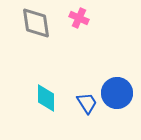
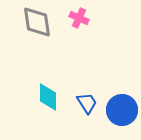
gray diamond: moved 1 px right, 1 px up
blue circle: moved 5 px right, 17 px down
cyan diamond: moved 2 px right, 1 px up
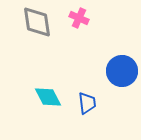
cyan diamond: rotated 28 degrees counterclockwise
blue trapezoid: rotated 25 degrees clockwise
blue circle: moved 39 px up
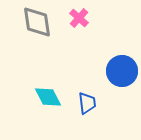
pink cross: rotated 18 degrees clockwise
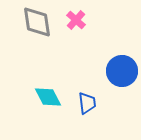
pink cross: moved 3 px left, 2 px down
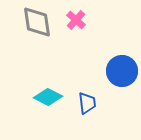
cyan diamond: rotated 36 degrees counterclockwise
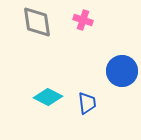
pink cross: moved 7 px right; rotated 24 degrees counterclockwise
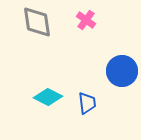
pink cross: moved 3 px right; rotated 18 degrees clockwise
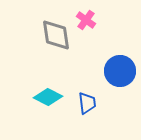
gray diamond: moved 19 px right, 13 px down
blue circle: moved 2 px left
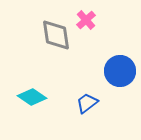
pink cross: rotated 12 degrees clockwise
cyan diamond: moved 16 px left; rotated 8 degrees clockwise
blue trapezoid: rotated 120 degrees counterclockwise
